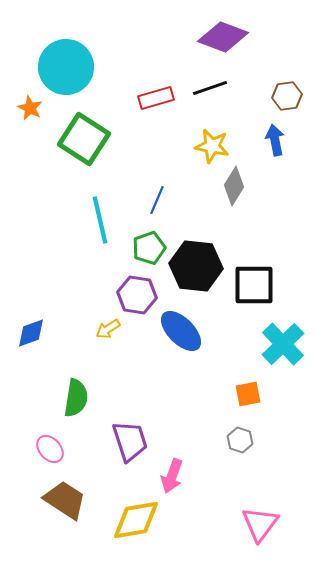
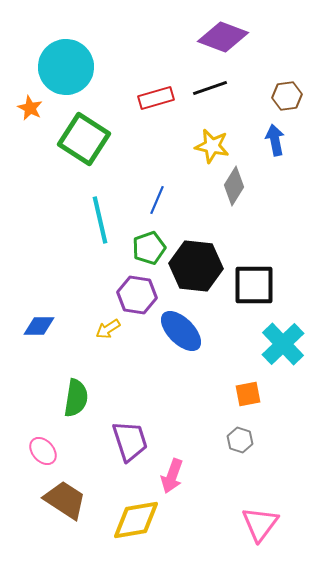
blue diamond: moved 8 px right, 7 px up; rotated 20 degrees clockwise
pink ellipse: moved 7 px left, 2 px down
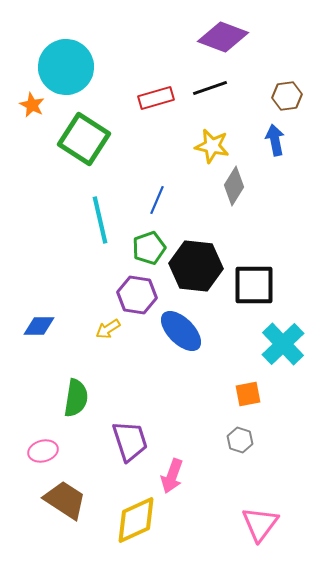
orange star: moved 2 px right, 3 px up
pink ellipse: rotated 64 degrees counterclockwise
yellow diamond: rotated 15 degrees counterclockwise
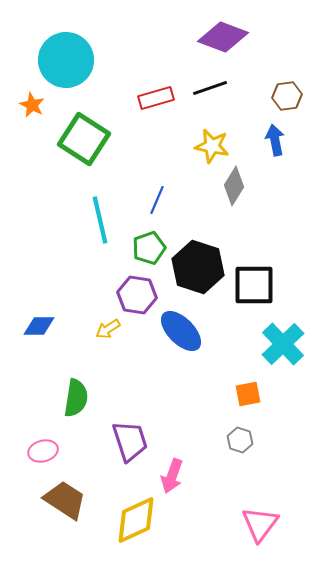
cyan circle: moved 7 px up
black hexagon: moved 2 px right, 1 px down; rotated 12 degrees clockwise
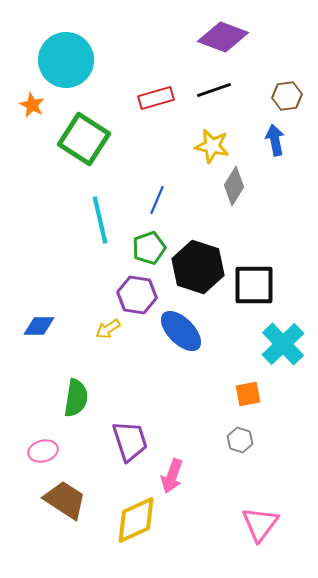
black line: moved 4 px right, 2 px down
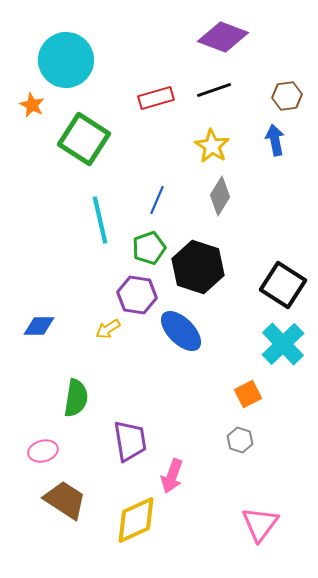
yellow star: rotated 20 degrees clockwise
gray diamond: moved 14 px left, 10 px down
black square: moved 29 px right; rotated 33 degrees clockwise
orange square: rotated 16 degrees counterclockwise
purple trapezoid: rotated 9 degrees clockwise
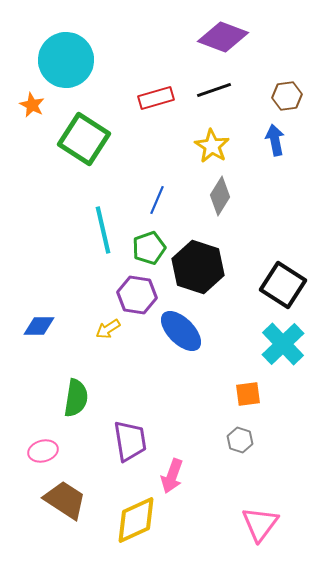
cyan line: moved 3 px right, 10 px down
orange square: rotated 20 degrees clockwise
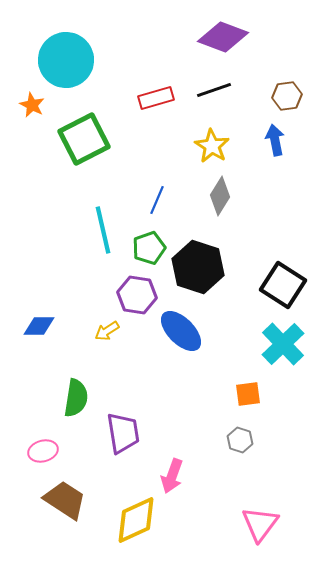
green square: rotated 30 degrees clockwise
yellow arrow: moved 1 px left, 2 px down
purple trapezoid: moved 7 px left, 8 px up
